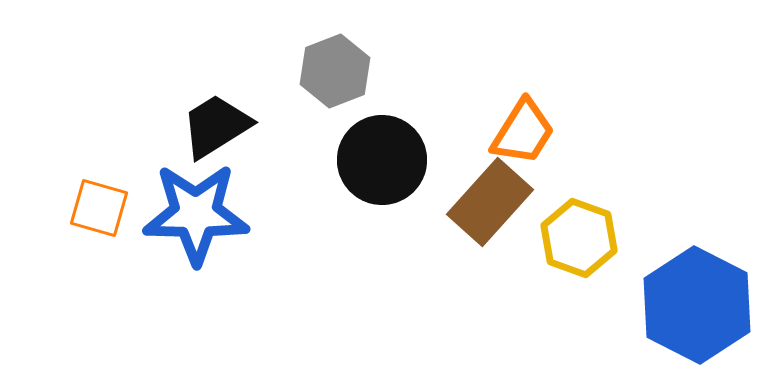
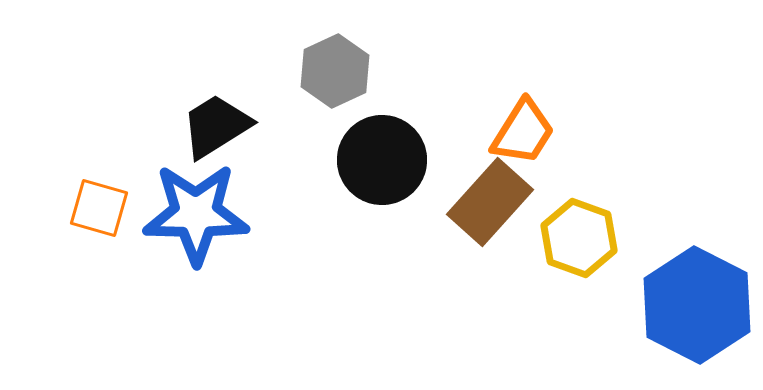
gray hexagon: rotated 4 degrees counterclockwise
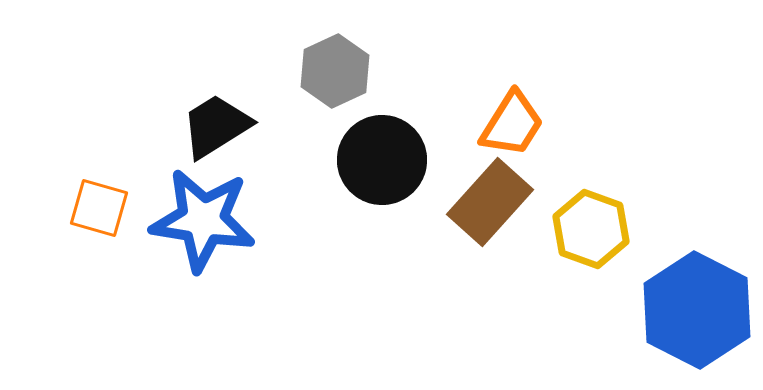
orange trapezoid: moved 11 px left, 8 px up
blue star: moved 7 px right, 6 px down; rotated 8 degrees clockwise
yellow hexagon: moved 12 px right, 9 px up
blue hexagon: moved 5 px down
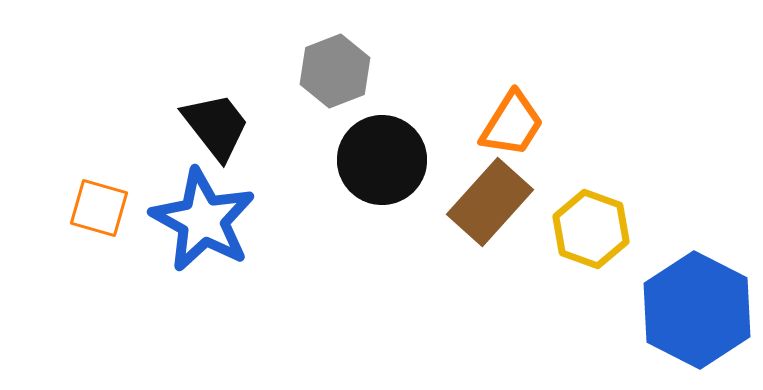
gray hexagon: rotated 4 degrees clockwise
black trapezoid: rotated 84 degrees clockwise
blue star: rotated 20 degrees clockwise
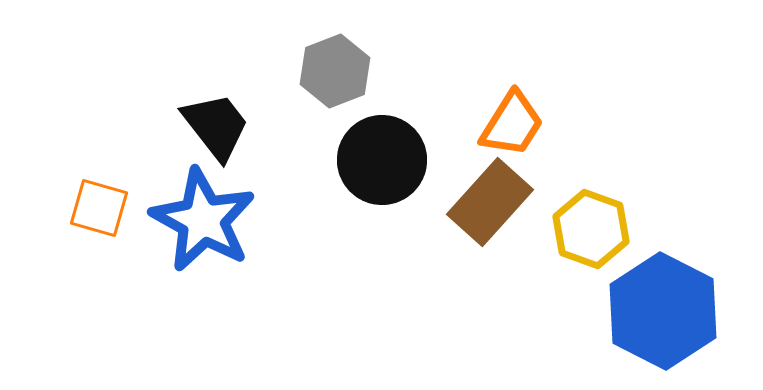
blue hexagon: moved 34 px left, 1 px down
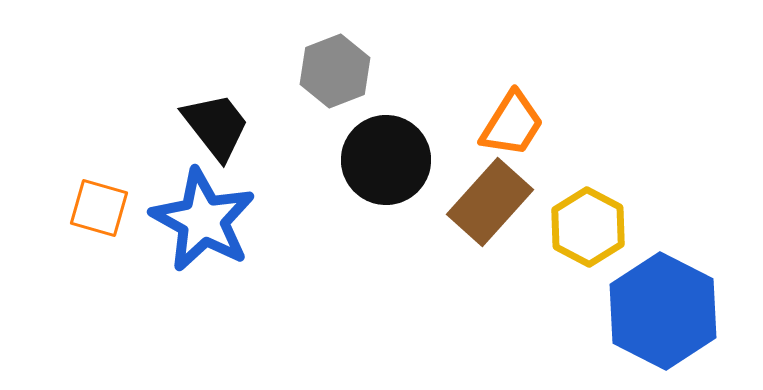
black circle: moved 4 px right
yellow hexagon: moved 3 px left, 2 px up; rotated 8 degrees clockwise
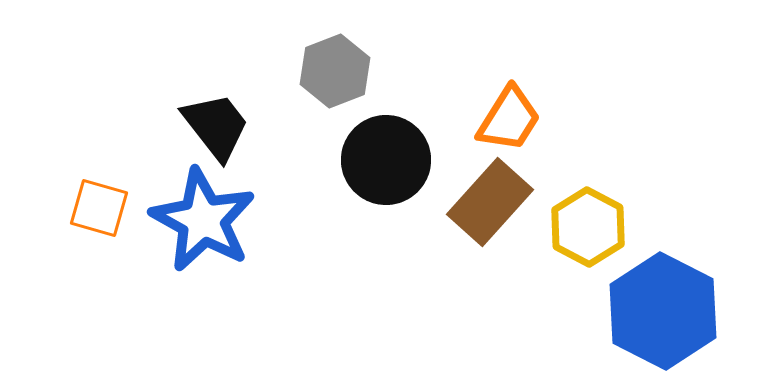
orange trapezoid: moved 3 px left, 5 px up
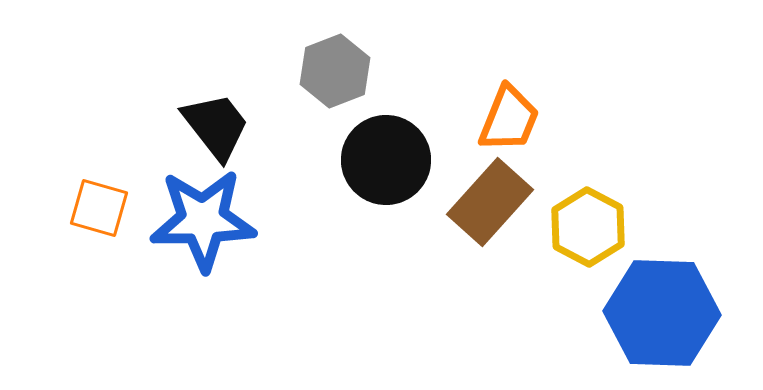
orange trapezoid: rotated 10 degrees counterclockwise
blue star: rotated 30 degrees counterclockwise
blue hexagon: moved 1 px left, 2 px down; rotated 25 degrees counterclockwise
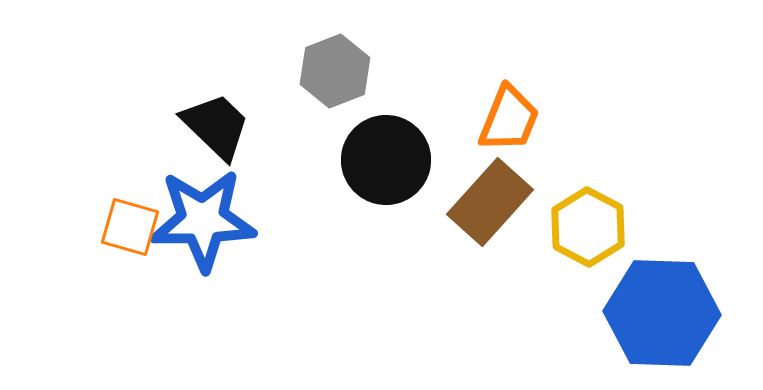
black trapezoid: rotated 8 degrees counterclockwise
orange square: moved 31 px right, 19 px down
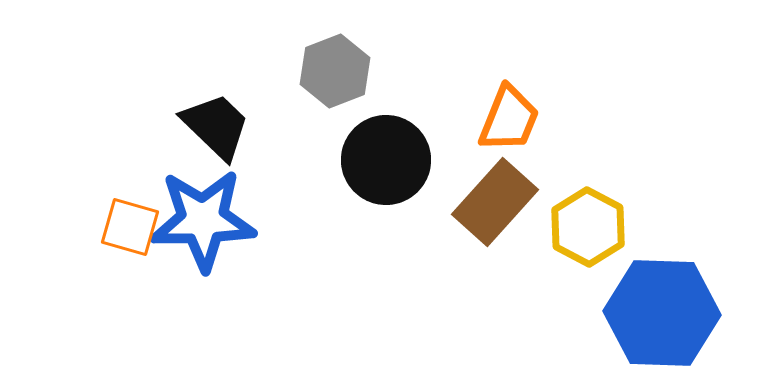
brown rectangle: moved 5 px right
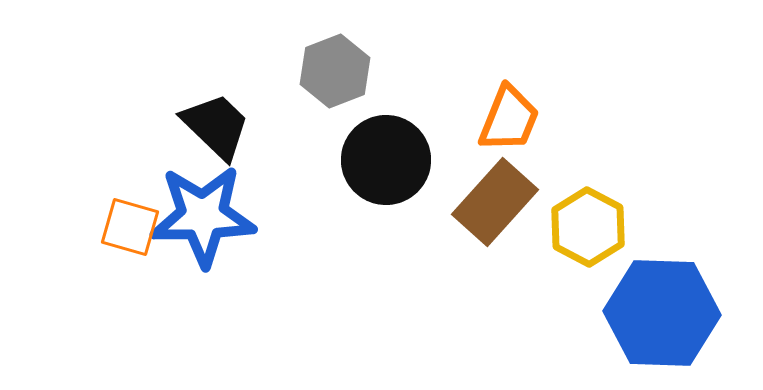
blue star: moved 4 px up
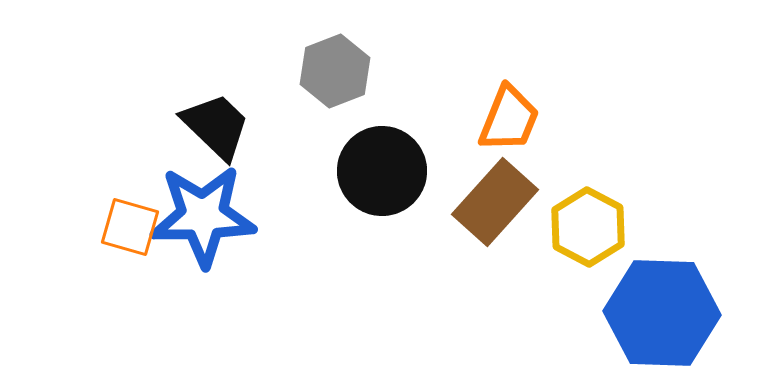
black circle: moved 4 px left, 11 px down
